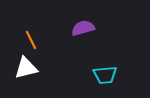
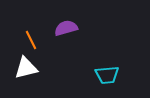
purple semicircle: moved 17 px left
cyan trapezoid: moved 2 px right
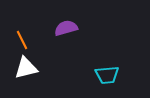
orange line: moved 9 px left
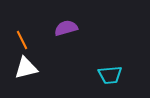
cyan trapezoid: moved 3 px right
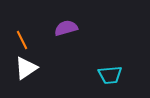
white triangle: rotated 20 degrees counterclockwise
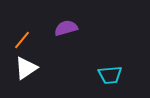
orange line: rotated 66 degrees clockwise
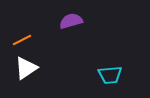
purple semicircle: moved 5 px right, 7 px up
orange line: rotated 24 degrees clockwise
